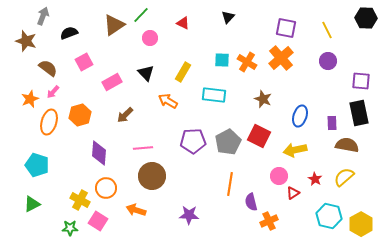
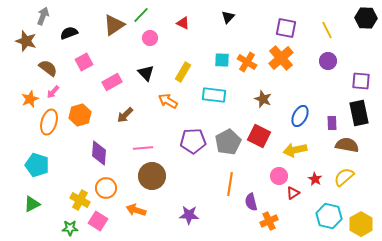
blue ellipse at (300, 116): rotated 10 degrees clockwise
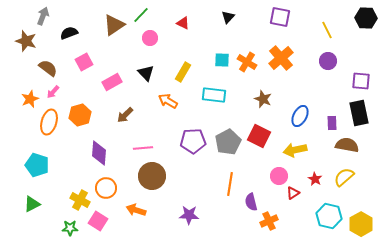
purple square at (286, 28): moved 6 px left, 11 px up
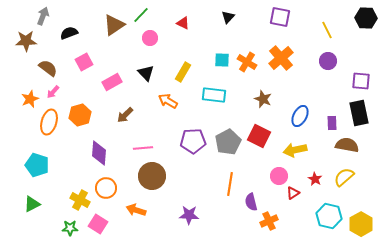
brown star at (26, 41): rotated 20 degrees counterclockwise
pink square at (98, 221): moved 3 px down
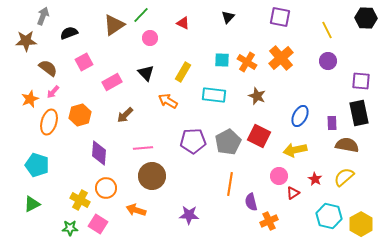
brown star at (263, 99): moved 6 px left, 3 px up
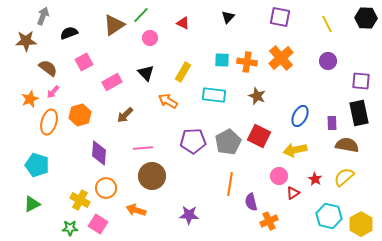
yellow line at (327, 30): moved 6 px up
orange cross at (247, 62): rotated 24 degrees counterclockwise
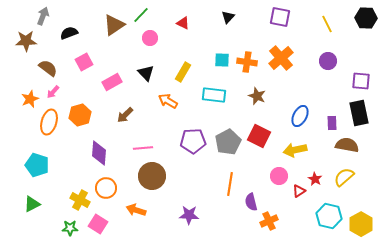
red triangle at (293, 193): moved 6 px right, 2 px up
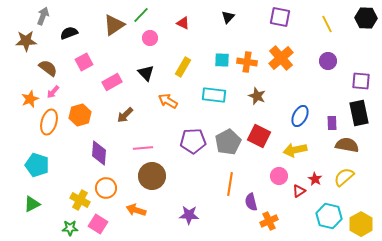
yellow rectangle at (183, 72): moved 5 px up
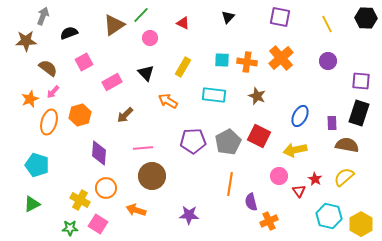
black rectangle at (359, 113): rotated 30 degrees clockwise
red triangle at (299, 191): rotated 32 degrees counterclockwise
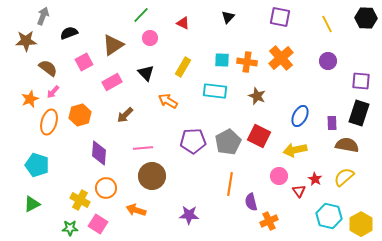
brown triangle at (114, 25): moved 1 px left, 20 px down
cyan rectangle at (214, 95): moved 1 px right, 4 px up
